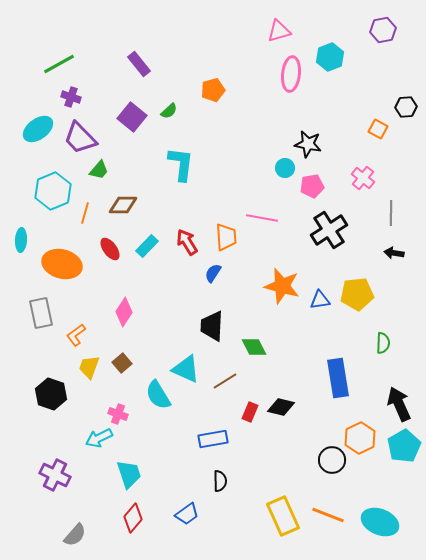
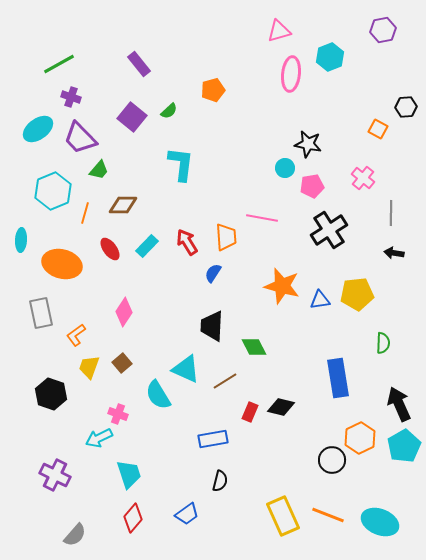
black semicircle at (220, 481): rotated 15 degrees clockwise
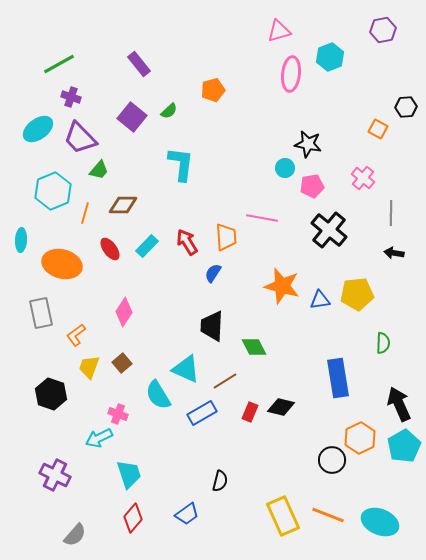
black cross at (329, 230): rotated 18 degrees counterclockwise
blue rectangle at (213, 439): moved 11 px left, 26 px up; rotated 20 degrees counterclockwise
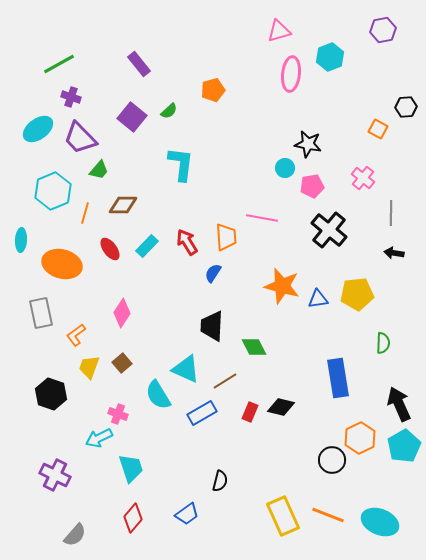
blue triangle at (320, 300): moved 2 px left, 1 px up
pink diamond at (124, 312): moved 2 px left, 1 px down
cyan trapezoid at (129, 474): moved 2 px right, 6 px up
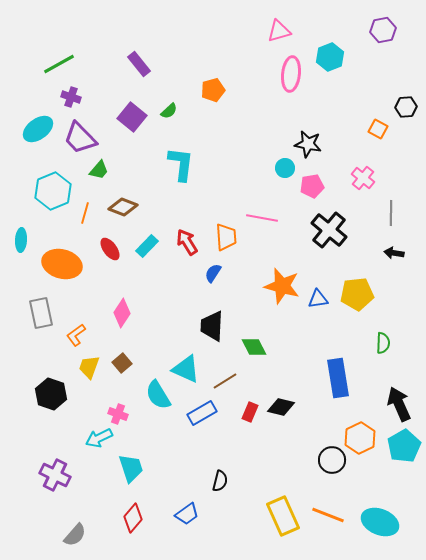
brown diamond at (123, 205): moved 2 px down; rotated 20 degrees clockwise
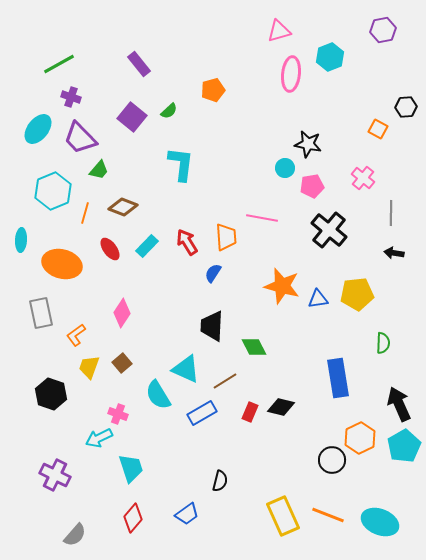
cyan ellipse at (38, 129): rotated 16 degrees counterclockwise
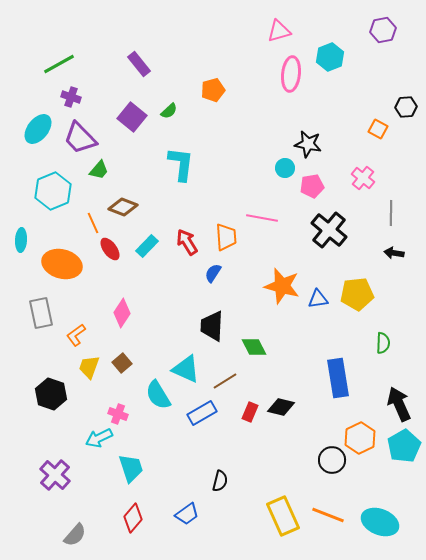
orange line at (85, 213): moved 8 px right, 10 px down; rotated 40 degrees counterclockwise
purple cross at (55, 475): rotated 16 degrees clockwise
